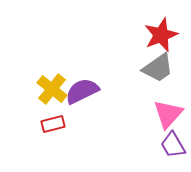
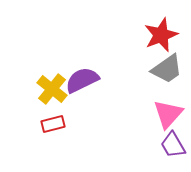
gray trapezoid: moved 9 px right, 1 px down
purple semicircle: moved 11 px up
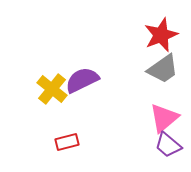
gray trapezoid: moved 4 px left
pink triangle: moved 4 px left, 4 px down; rotated 8 degrees clockwise
red rectangle: moved 14 px right, 18 px down
purple trapezoid: moved 5 px left; rotated 20 degrees counterclockwise
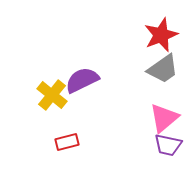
yellow cross: moved 6 px down
purple trapezoid: rotated 28 degrees counterclockwise
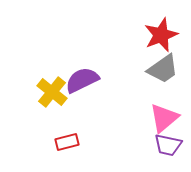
yellow cross: moved 3 px up
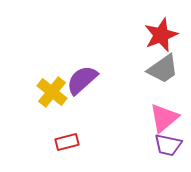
purple semicircle: rotated 16 degrees counterclockwise
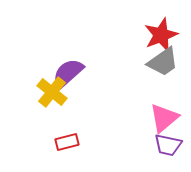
gray trapezoid: moved 7 px up
purple semicircle: moved 14 px left, 7 px up
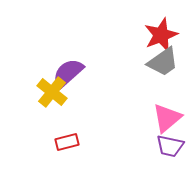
pink triangle: moved 3 px right
purple trapezoid: moved 2 px right, 1 px down
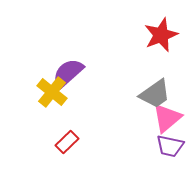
gray trapezoid: moved 8 px left, 32 px down
red rectangle: rotated 30 degrees counterclockwise
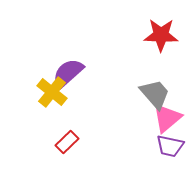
red star: rotated 24 degrees clockwise
gray trapezoid: rotated 96 degrees counterclockwise
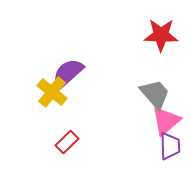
pink triangle: moved 1 px left, 3 px down
purple trapezoid: rotated 104 degrees counterclockwise
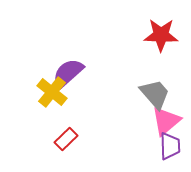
red rectangle: moved 1 px left, 3 px up
